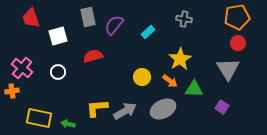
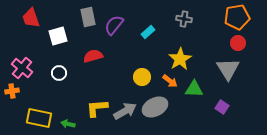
white circle: moved 1 px right, 1 px down
gray ellipse: moved 8 px left, 2 px up
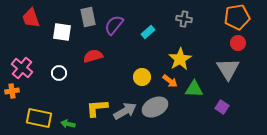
white square: moved 4 px right, 4 px up; rotated 24 degrees clockwise
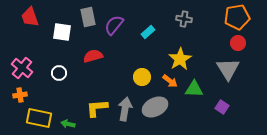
red trapezoid: moved 1 px left, 1 px up
orange cross: moved 8 px right, 4 px down
gray arrow: moved 2 px up; rotated 50 degrees counterclockwise
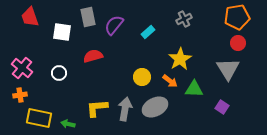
gray cross: rotated 35 degrees counterclockwise
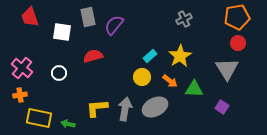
cyan rectangle: moved 2 px right, 24 px down
yellow star: moved 3 px up
gray triangle: moved 1 px left
